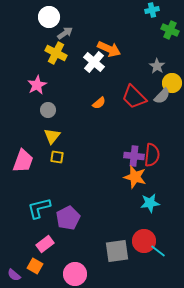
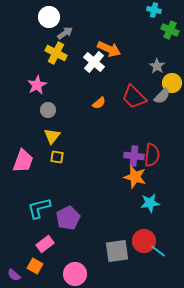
cyan cross: moved 2 px right; rotated 24 degrees clockwise
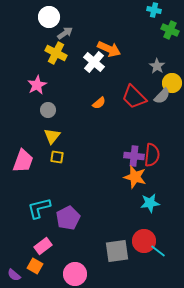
pink rectangle: moved 2 px left, 2 px down
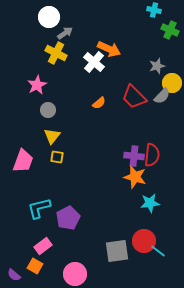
gray star: rotated 21 degrees clockwise
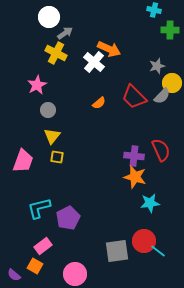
green cross: rotated 24 degrees counterclockwise
red semicircle: moved 9 px right, 5 px up; rotated 30 degrees counterclockwise
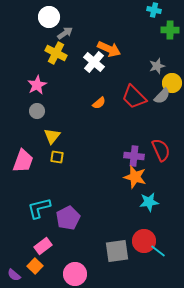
gray circle: moved 11 px left, 1 px down
cyan star: moved 1 px left, 1 px up
orange square: rotated 14 degrees clockwise
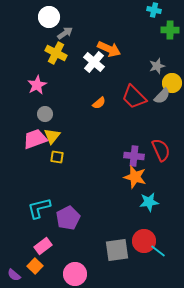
gray circle: moved 8 px right, 3 px down
pink trapezoid: moved 12 px right, 22 px up; rotated 130 degrees counterclockwise
gray square: moved 1 px up
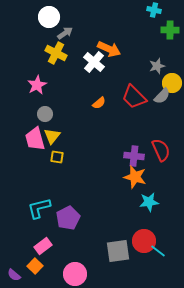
pink trapezoid: rotated 85 degrees counterclockwise
gray square: moved 1 px right, 1 px down
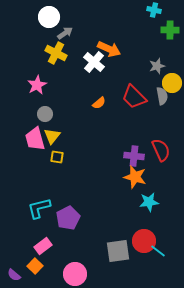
gray semicircle: rotated 54 degrees counterclockwise
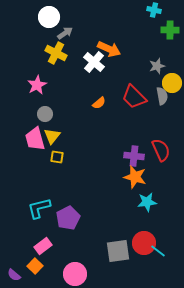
cyan star: moved 2 px left
red circle: moved 2 px down
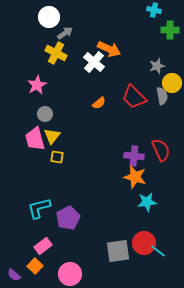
pink circle: moved 5 px left
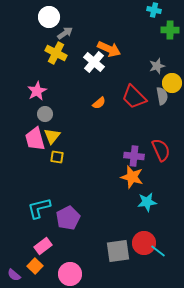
pink star: moved 6 px down
orange star: moved 3 px left
